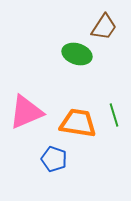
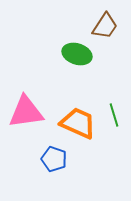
brown trapezoid: moved 1 px right, 1 px up
pink triangle: rotated 15 degrees clockwise
orange trapezoid: rotated 15 degrees clockwise
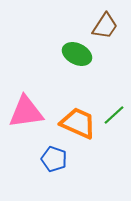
green ellipse: rotated 8 degrees clockwise
green line: rotated 65 degrees clockwise
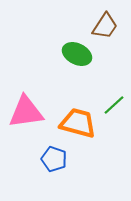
green line: moved 10 px up
orange trapezoid: rotated 9 degrees counterclockwise
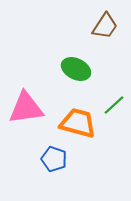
green ellipse: moved 1 px left, 15 px down
pink triangle: moved 4 px up
